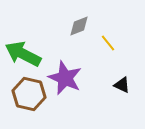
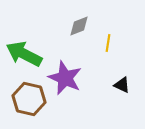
yellow line: rotated 48 degrees clockwise
green arrow: moved 1 px right
brown hexagon: moved 5 px down
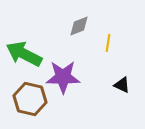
purple star: moved 2 px left, 1 px up; rotated 24 degrees counterclockwise
brown hexagon: moved 1 px right
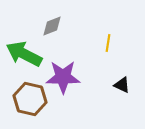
gray diamond: moved 27 px left
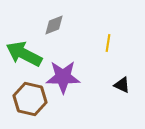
gray diamond: moved 2 px right, 1 px up
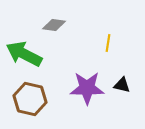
gray diamond: rotated 30 degrees clockwise
purple star: moved 24 px right, 11 px down
black triangle: rotated 12 degrees counterclockwise
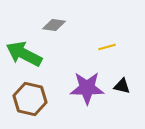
yellow line: moved 1 px left, 4 px down; rotated 66 degrees clockwise
black triangle: moved 1 px down
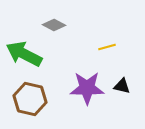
gray diamond: rotated 20 degrees clockwise
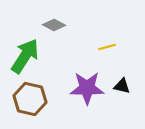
green arrow: moved 1 px right, 2 px down; rotated 96 degrees clockwise
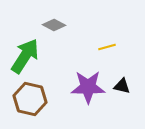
purple star: moved 1 px right, 1 px up
